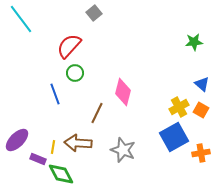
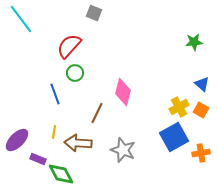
gray square: rotated 28 degrees counterclockwise
yellow line: moved 1 px right, 15 px up
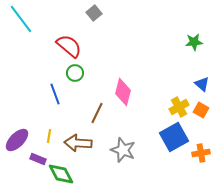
gray square: rotated 28 degrees clockwise
red semicircle: rotated 88 degrees clockwise
yellow line: moved 5 px left, 4 px down
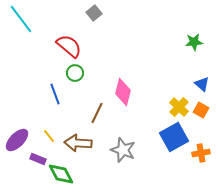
yellow cross: rotated 18 degrees counterclockwise
yellow line: rotated 48 degrees counterclockwise
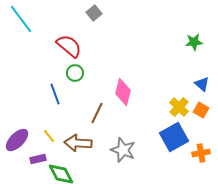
purple rectangle: rotated 35 degrees counterclockwise
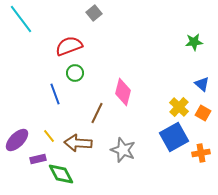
red semicircle: rotated 60 degrees counterclockwise
orange square: moved 2 px right, 3 px down
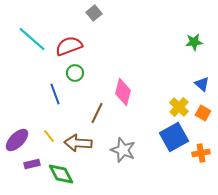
cyan line: moved 11 px right, 20 px down; rotated 12 degrees counterclockwise
purple rectangle: moved 6 px left, 5 px down
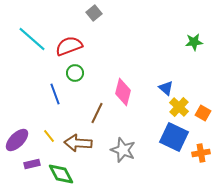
blue triangle: moved 36 px left, 4 px down
blue square: rotated 36 degrees counterclockwise
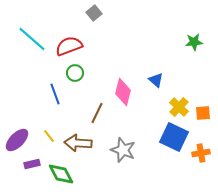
blue triangle: moved 10 px left, 8 px up
orange square: rotated 35 degrees counterclockwise
